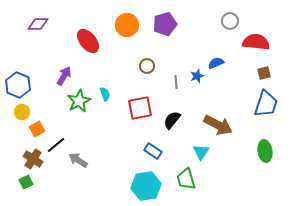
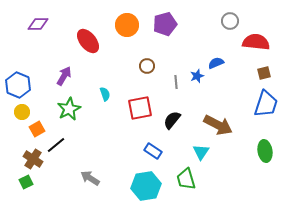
green star: moved 10 px left, 8 px down
gray arrow: moved 12 px right, 18 px down
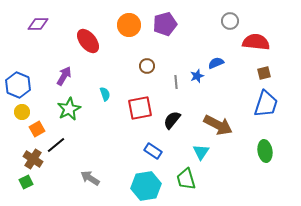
orange circle: moved 2 px right
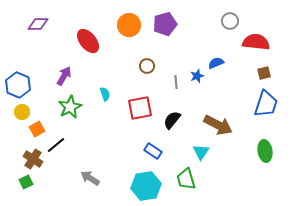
green star: moved 1 px right, 2 px up
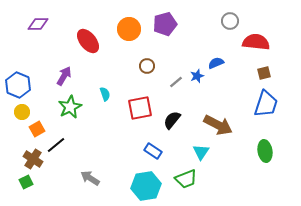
orange circle: moved 4 px down
gray line: rotated 56 degrees clockwise
green trapezoid: rotated 95 degrees counterclockwise
